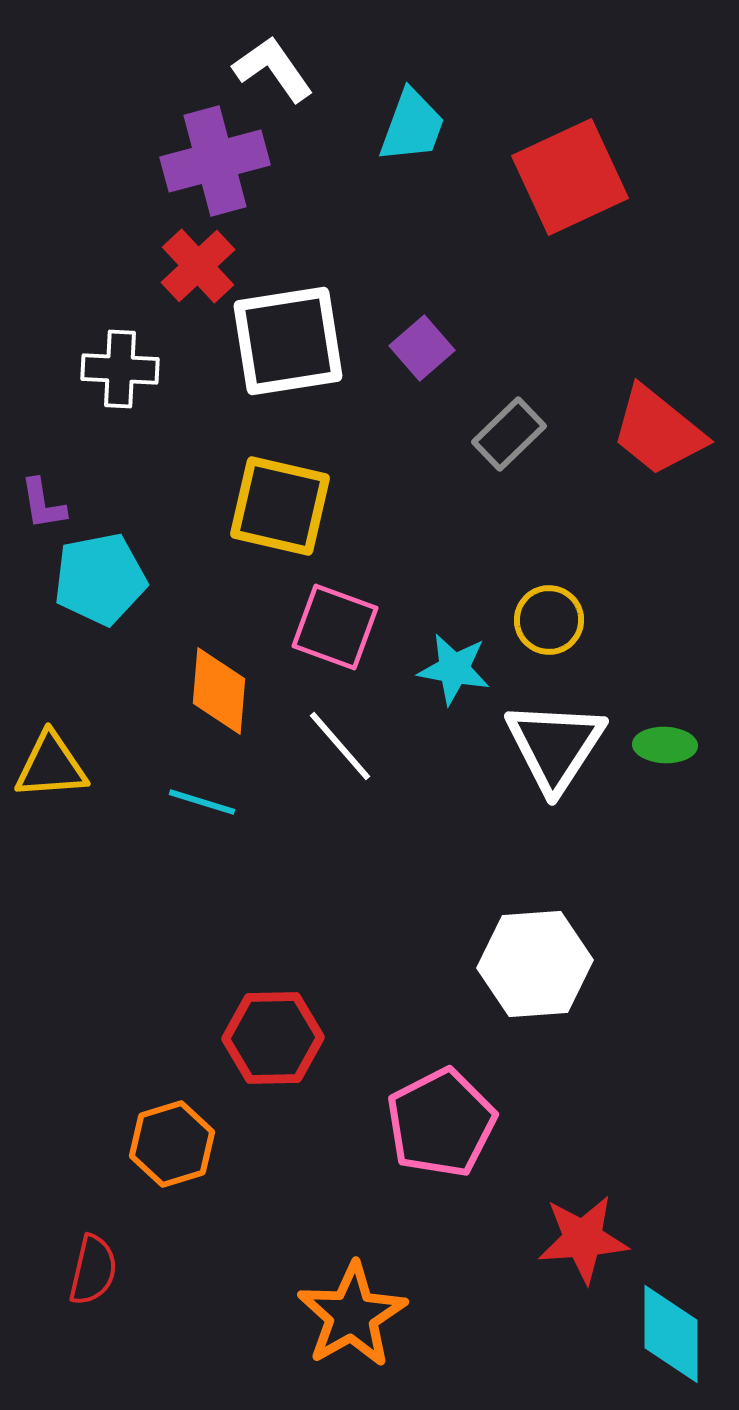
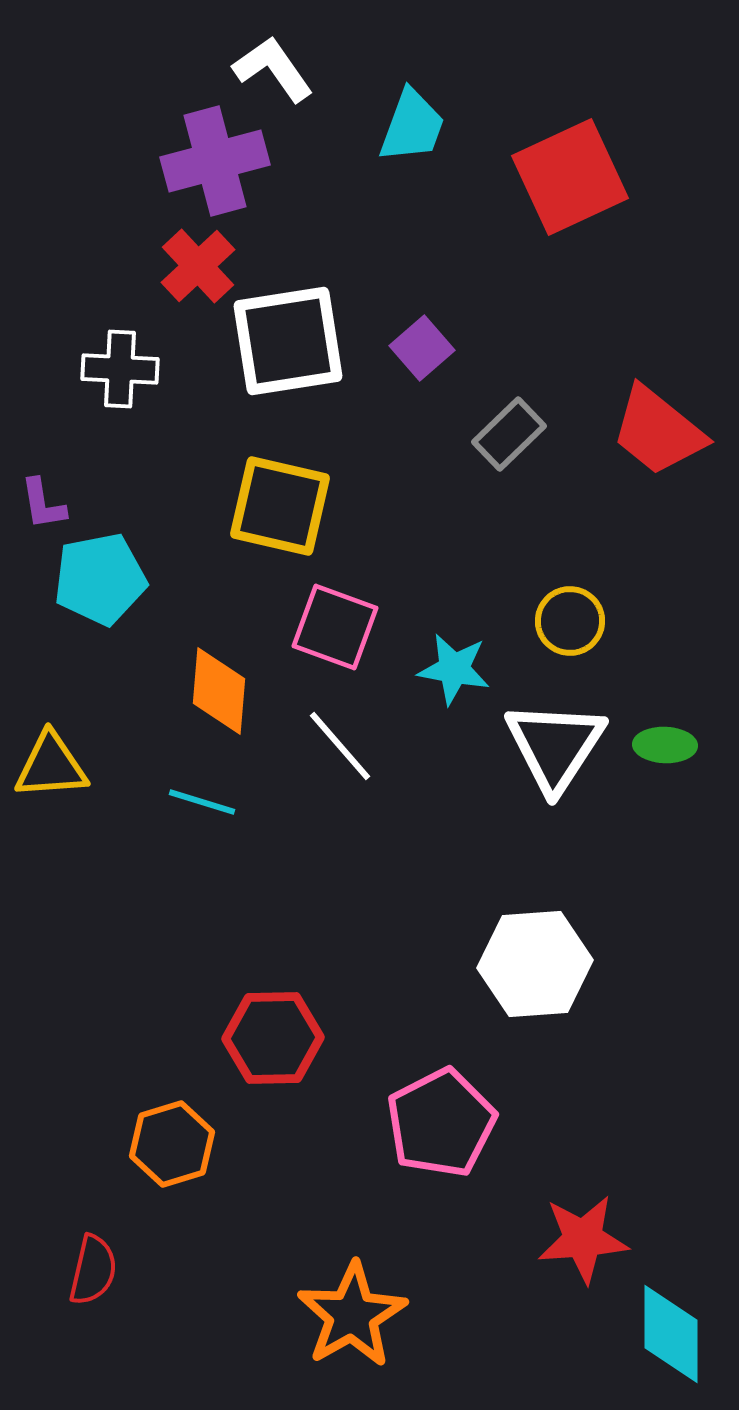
yellow circle: moved 21 px right, 1 px down
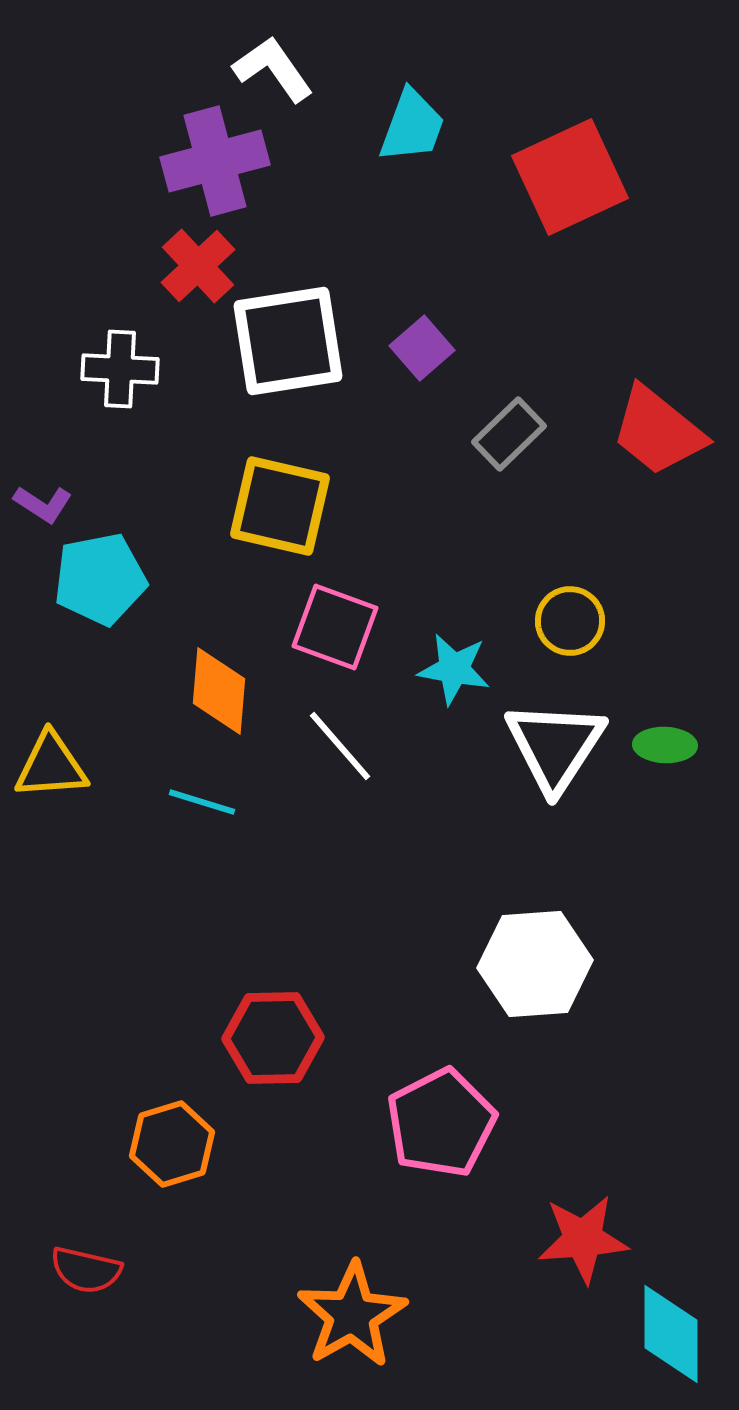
purple L-shape: rotated 48 degrees counterclockwise
red semicircle: moved 7 px left; rotated 90 degrees clockwise
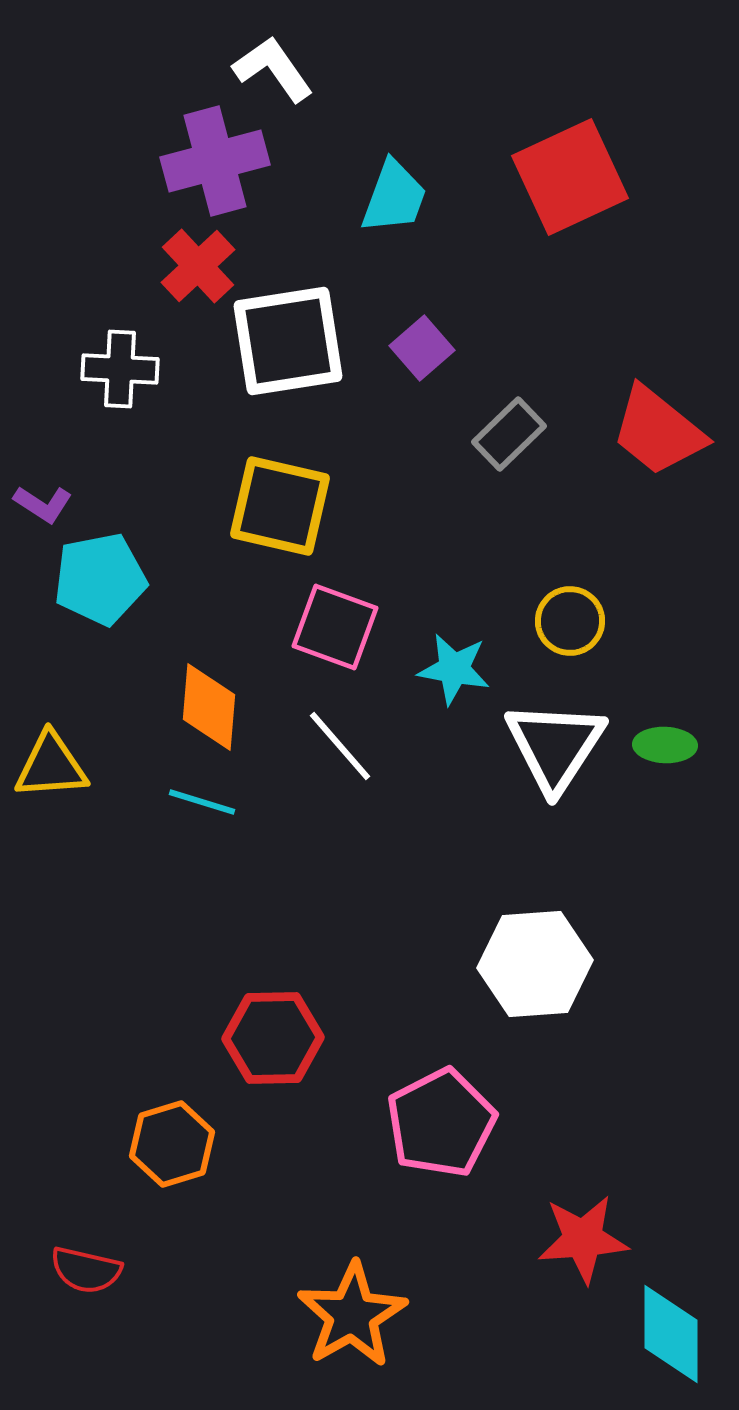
cyan trapezoid: moved 18 px left, 71 px down
orange diamond: moved 10 px left, 16 px down
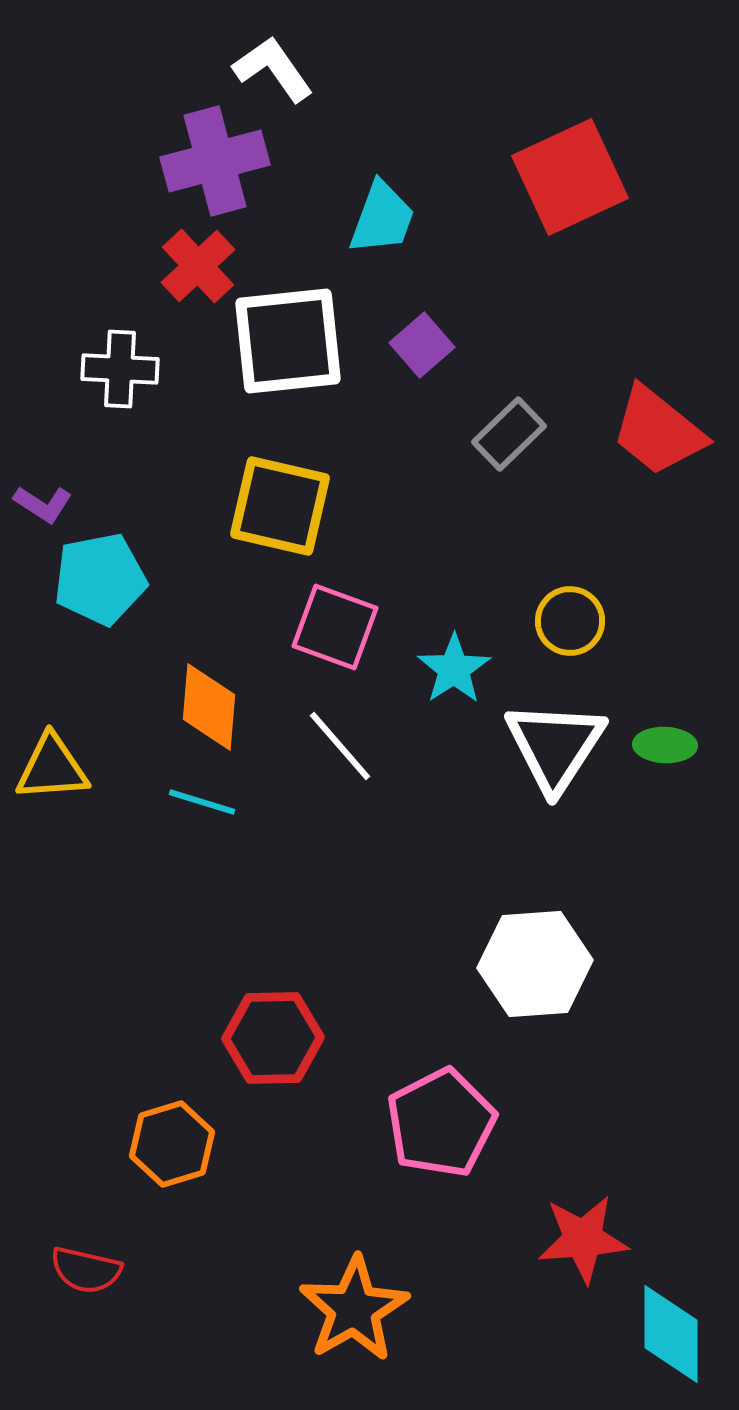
cyan trapezoid: moved 12 px left, 21 px down
white square: rotated 3 degrees clockwise
purple square: moved 3 px up
cyan star: rotated 28 degrees clockwise
yellow triangle: moved 1 px right, 2 px down
orange star: moved 2 px right, 6 px up
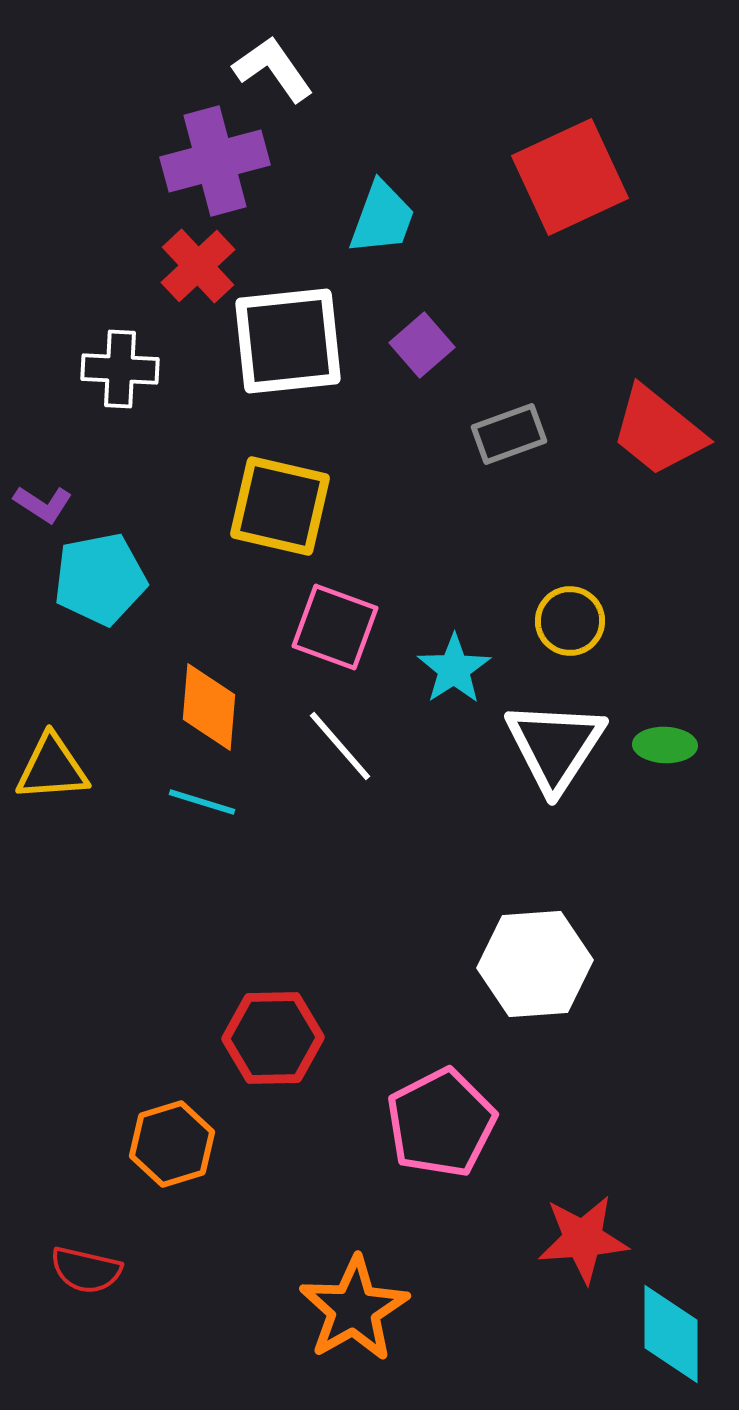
gray rectangle: rotated 24 degrees clockwise
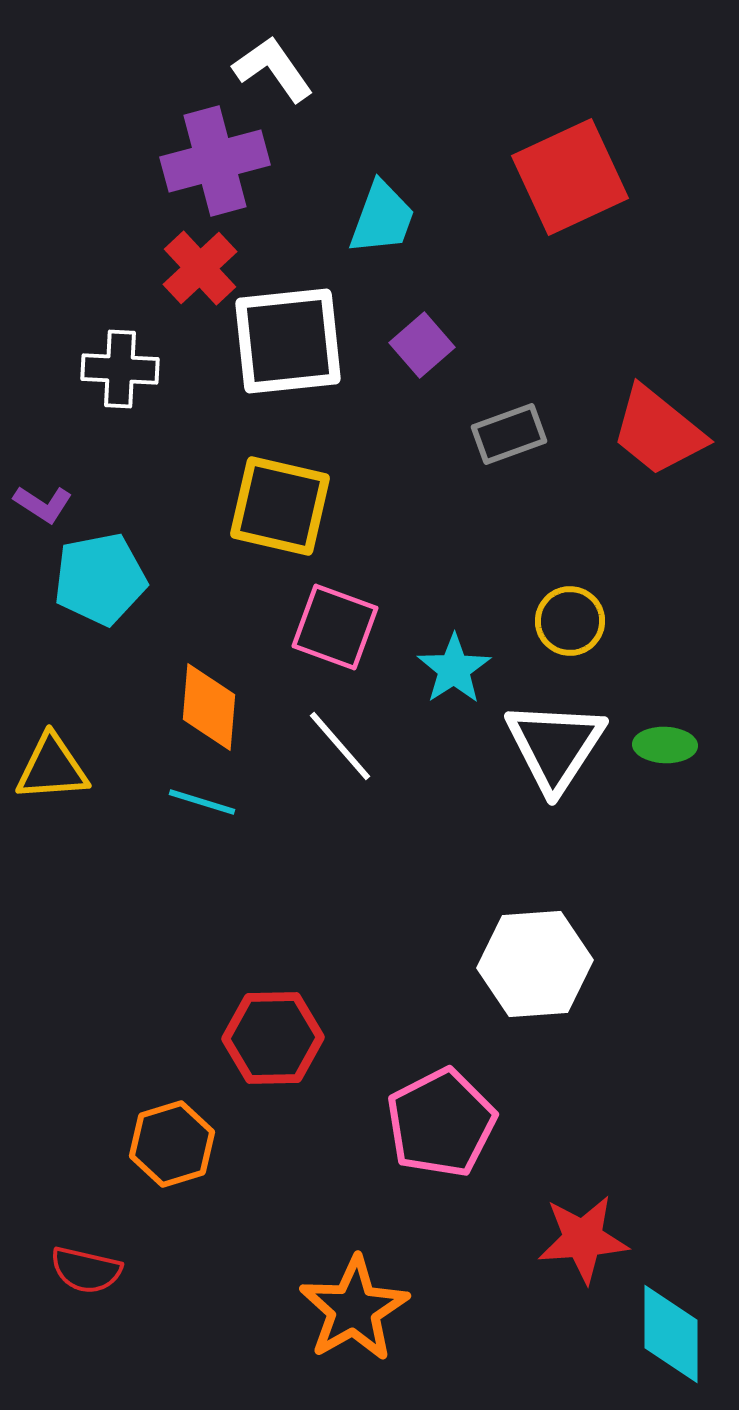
red cross: moved 2 px right, 2 px down
